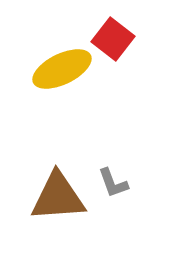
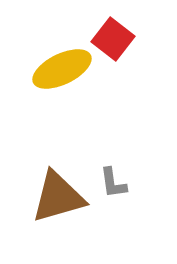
gray L-shape: rotated 12 degrees clockwise
brown triangle: rotated 12 degrees counterclockwise
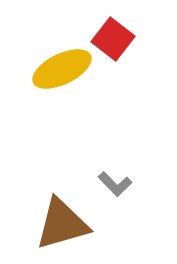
gray L-shape: moved 2 px right, 1 px down; rotated 36 degrees counterclockwise
brown triangle: moved 4 px right, 27 px down
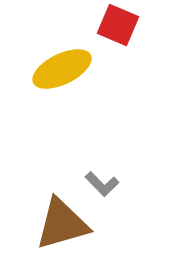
red square: moved 5 px right, 14 px up; rotated 15 degrees counterclockwise
gray L-shape: moved 13 px left
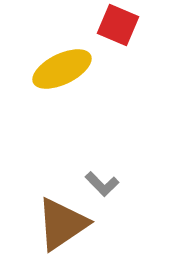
brown triangle: rotated 18 degrees counterclockwise
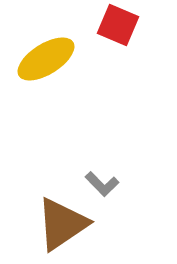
yellow ellipse: moved 16 px left, 10 px up; rotated 6 degrees counterclockwise
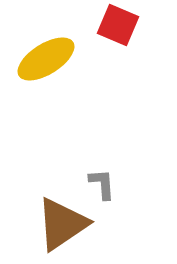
gray L-shape: rotated 140 degrees counterclockwise
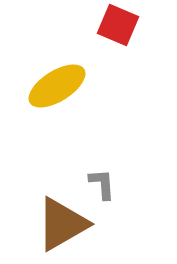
yellow ellipse: moved 11 px right, 27 px down
brown triangle: rotated 4 degrees clockwise
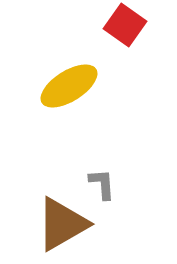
red square: moved 7 px right; rotated 12 degrees clockwise
yellow ellipse: moved 12 px right
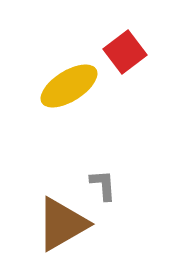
red square: moved 27 px down; rotated 18 degrees clockwise
gray L-shape: moved 1 px right, 1 px down
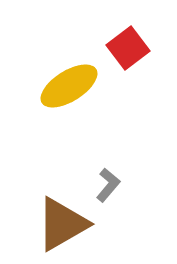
red square: moved 3 px right, 4 px up
gray L-shape: moved 5 px right; rotated 44 degrees clockwise
